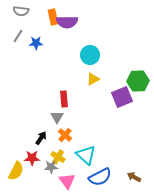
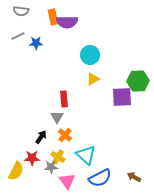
gray line: rotated 32 degrees clockwise
purple square: rotated 20 degrees clockwise
black arrow: moved 1 px up
blue semicircle: moved 1 px down
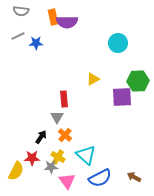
cyan circle: moved 28 px right, 12 px up
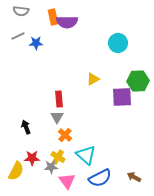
red rectangle: moved 5 px left
black arrow: moved 15 px left, 10 px up; rotated 56 degrees counterclockwise
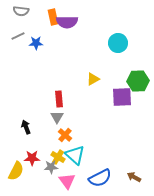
cyan triangle: moved 11 px left
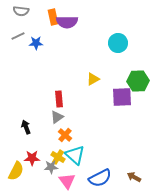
gray triangle: rotated 24 degrees clockwise
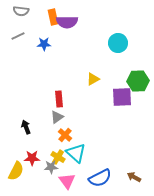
blue star: moved 8 px right, 1 px down
cyan triangle: moved 1 px right, 2 px up
